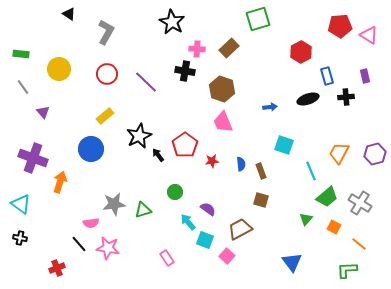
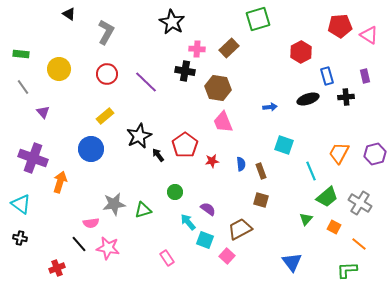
brown hexagon at (222, 89): moved 4 px left, 1 px up; rotated 10 degrees counterclockwise
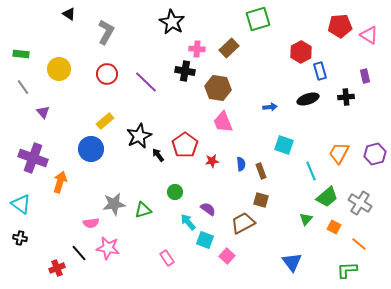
blue rectangle at (327, 76): moved 7 px left, 5 px up
yellow rectangle at (105, 116): moved 5 px down
brown trapezoid at (240, 229): moved 3 px right, 6 px up
black line at (79, 244): moved 9 px down
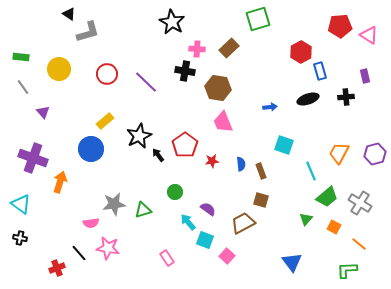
gray L-shape at (106, 32): moved 18 px left; rotated 45 degrees clockwise
green rectangle at (21, 54): moved 3 px down
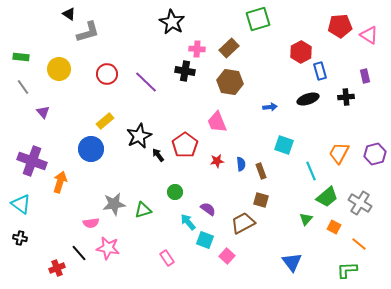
brown hexagon at (218, 88): moved 12 px right, 6 px up
pink trapezoid at (223, 122): moved 6 px left
purple cross at (33, 158): moved 1 px left, 3 px down
red star at (212, 161): moved 5 px right
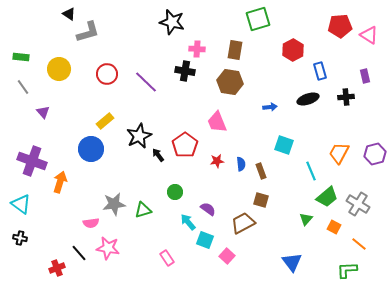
black star at (172, 22): rotated 15 degrees counterclockwise
brown rectangle at (229, 48): moved 6 px right, 2 px down; rotated 36 degrees counterclockwise
red hexagon at (301, 52): moved 8 px left, 2 px up
gray cross at (360, 203): moved 2 px left, 1 px down
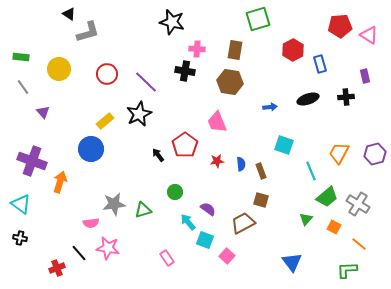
blue rectangle at (320, 71): moved 7 px up
black star at (139, 136): moved 22 px up
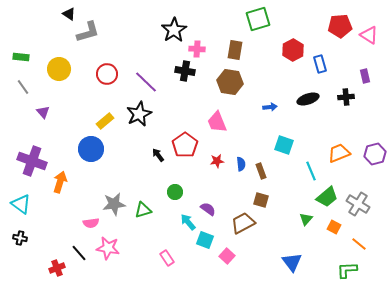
black star at (172, 22): moved 2 px right, 8 px down; rotated 25 degrees clockwise
orange trapezoid at (339, 153): rotated 40 degrees clockwise
